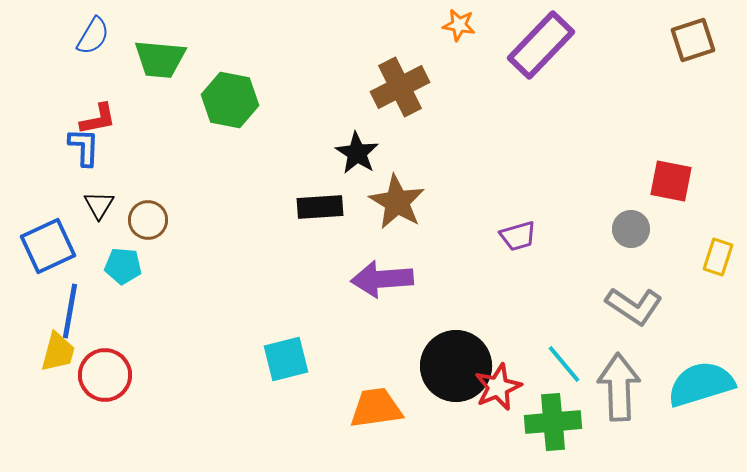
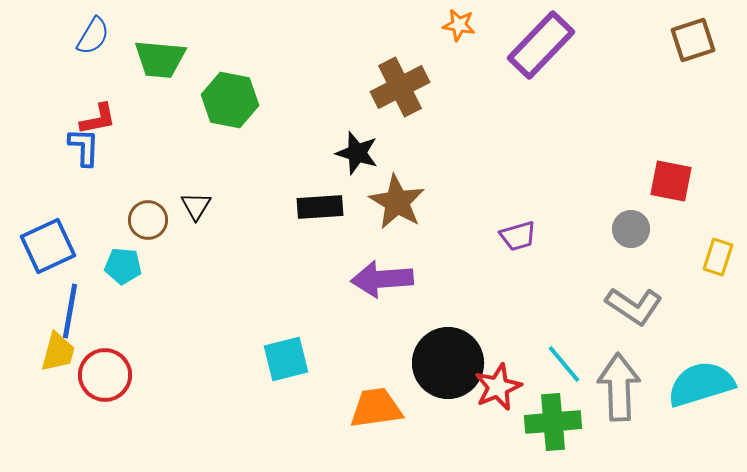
black star: rotated 15 degrees counterclockwise
black triangle: moved 97 px right, 1 px down
black circle: moved 8 px left, 3 px up
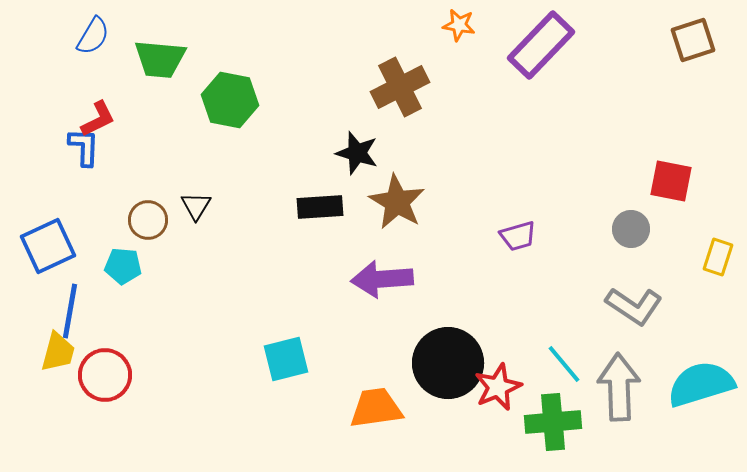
red L-shape: rotated 15 degrees counterclockwise
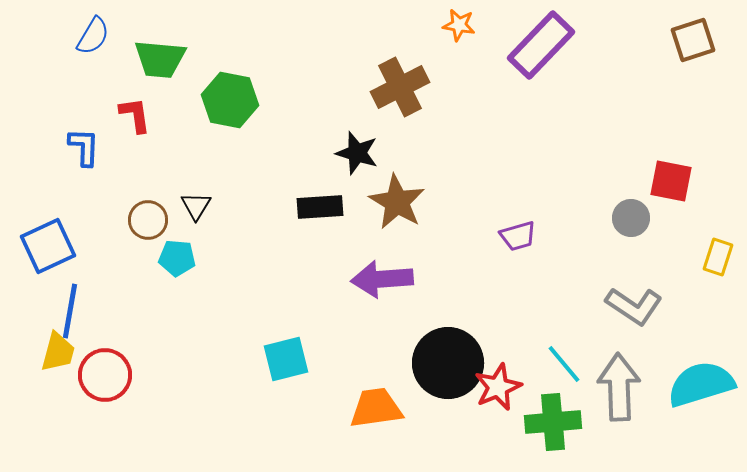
red L-shape: moved 37 px right, 4 px up; rotated 72 degrees counterclockwise
gray circle: moved 11 px up
cyan pentagon: moved 54 px right, 8 px up
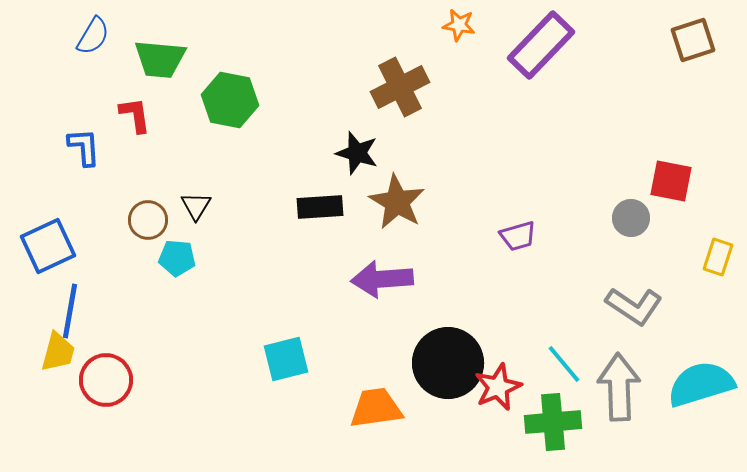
blue L-shape: rotated 6 degrees counterclockwise
red circle: moved 1 px right, 5 px down
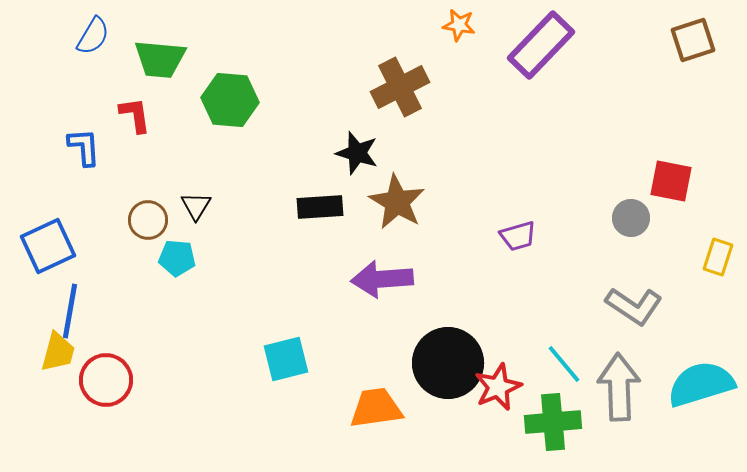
green hexagon: rotated 6 degrees counterclockwise
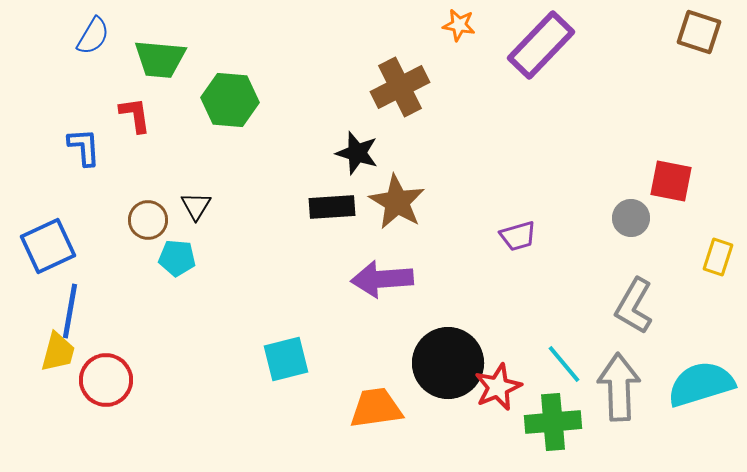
brown square: moved 6 px right, 8 px up; rotated 36 degrees clockwise
black rectangle: moved 12 px right
gray L-shape: rotated 86 degrees clockwise
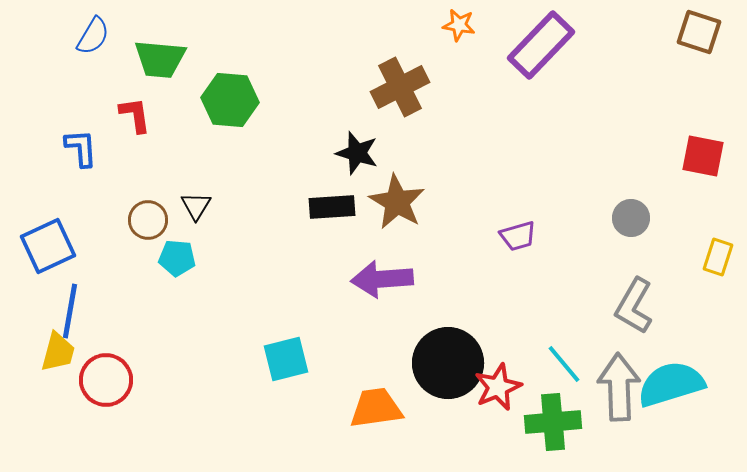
blue L-shape: moved 3 px left, 1 px down
red square: moved 32 px right, 25 px up
cyan semicircle: moved 30 px left
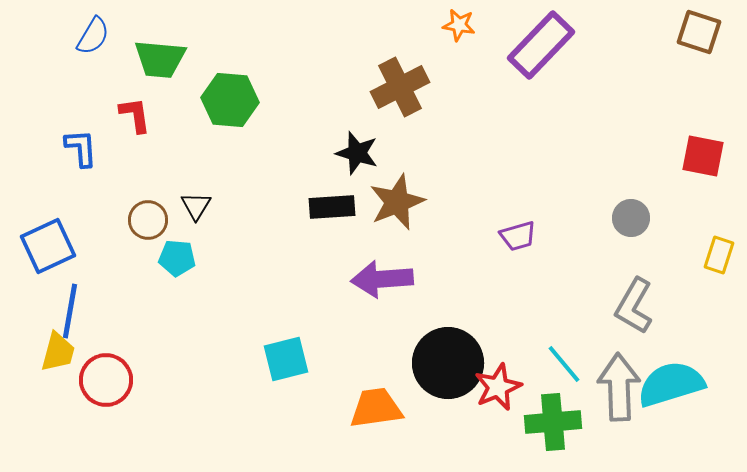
brown star: rotated 20 degrees clockwise
yellow rectangle: moved 1 px right, 2 px up
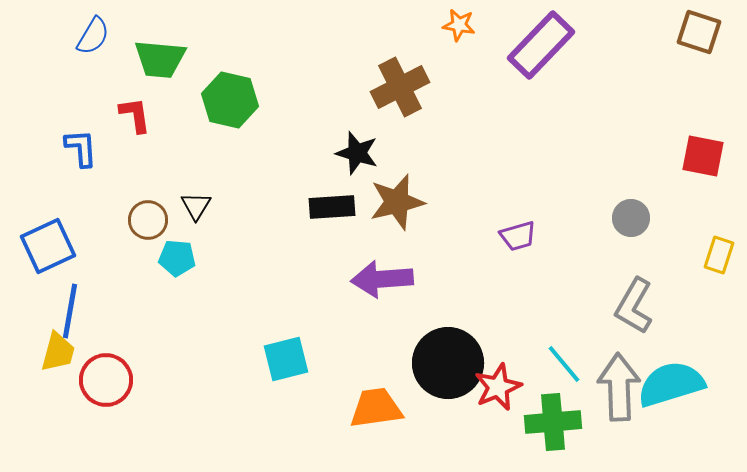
green hexagon: rotated 8 degrees clockwise
brown star: rotated 8 degrees clockwise
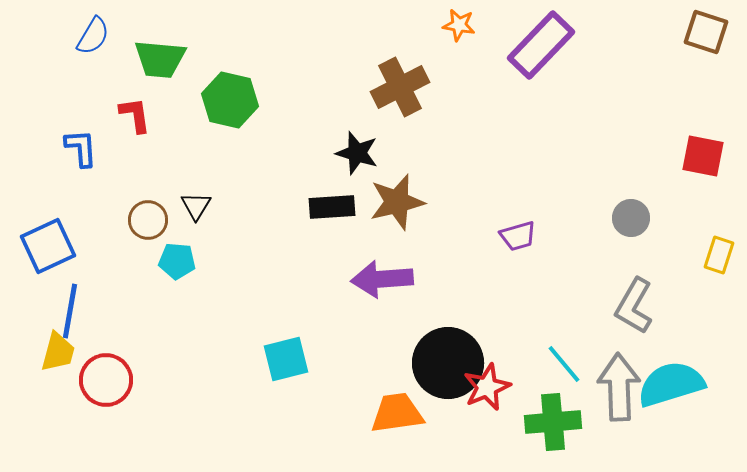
brown square: moved 7 px right
cyan pentagon: moved 3 px down
red star: moved 11 px left
orange trapezoid: moved 21 px right, 5 px down
